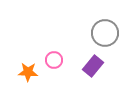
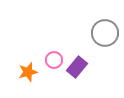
purple rectangle: moved 16 px left, 1 px down
orange star: rotated 18 degrees counterclockwise
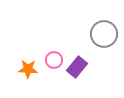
gray circle: moved 1 px left, 1 px down
orange star: moved 3 px up; rotated 18 degrees clockwise
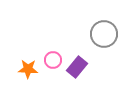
pink circle: moved 1 px left
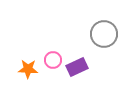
purple rectangle: rotated 25 degrees clockwise
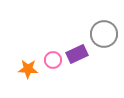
purple rectangle: moved 13 px up
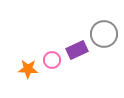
purple rectangle: moved 4 px up
pink circle: moved 1 px left
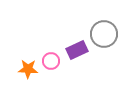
pink circle: moved 1 px left, 1 px down
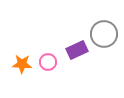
pink circle: moved 3 px left, 1 px down
orange star: moved 6 px left, 5 px up
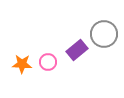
purple rectangle: rotated 15 degrees counterclockwise
